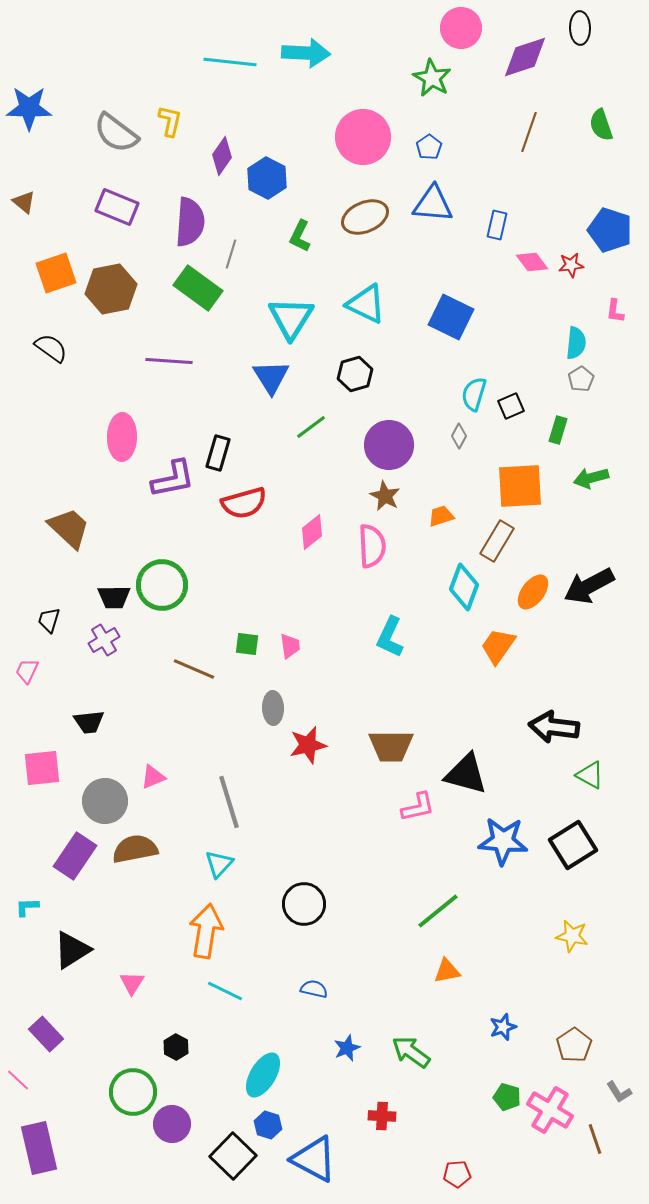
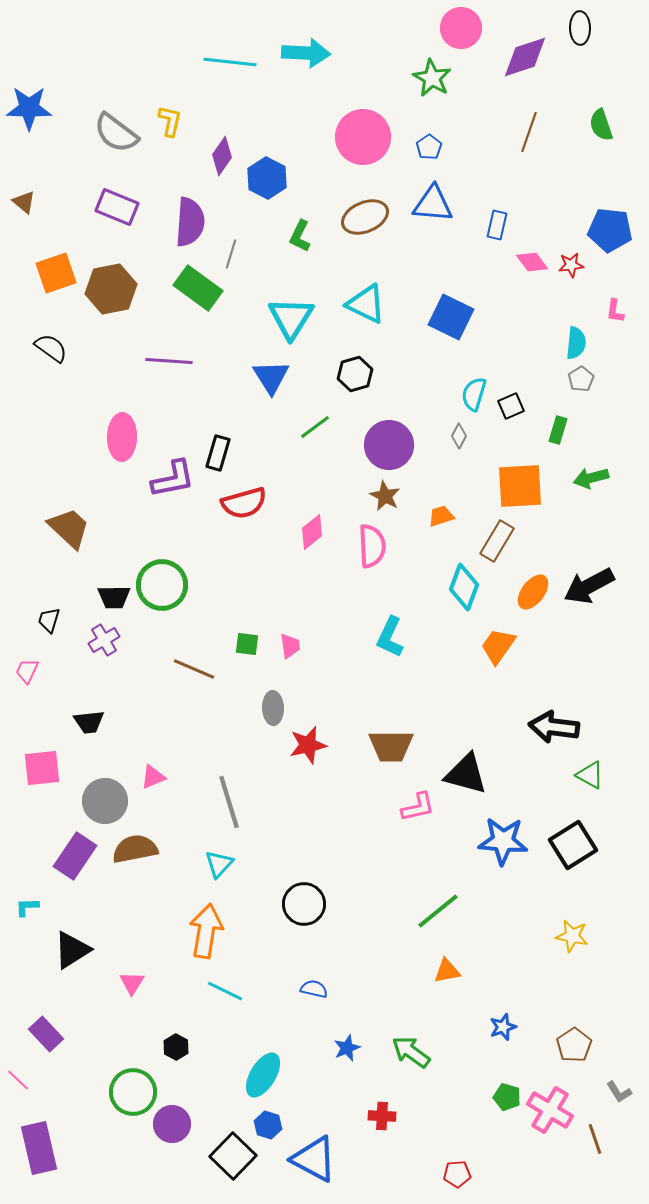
blue pentagon at (610, 230): rotated 12 degrees counterclockwise
green line at (311, 427): moved 4 px right
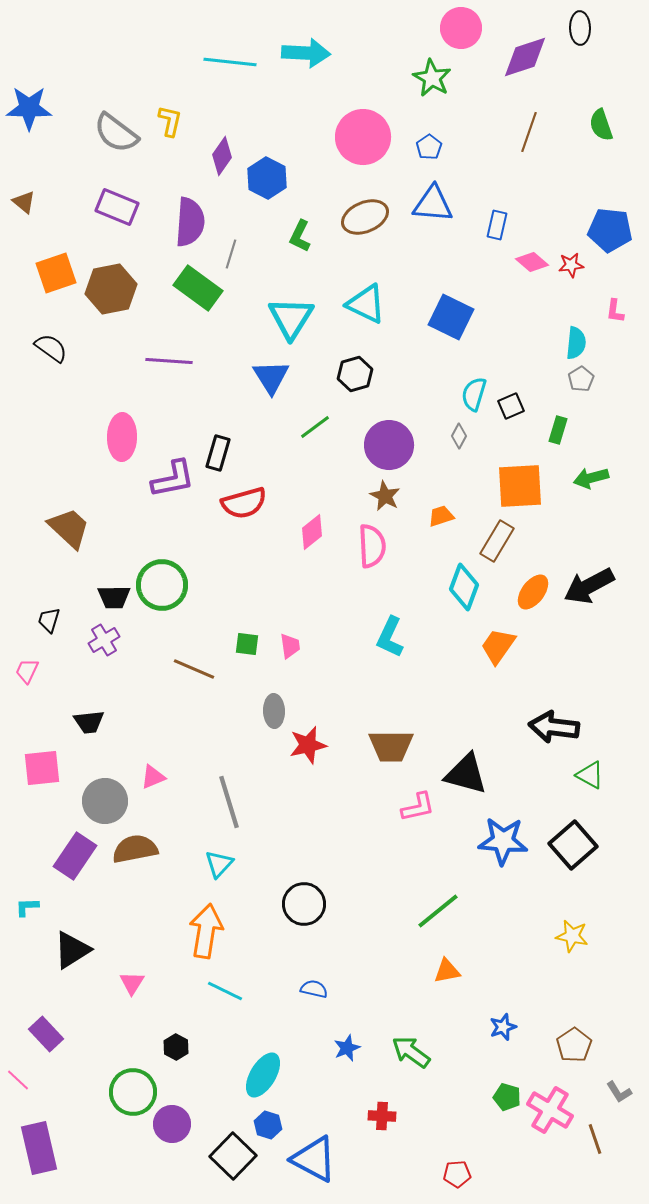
pink diamond at (532, 262): rotated 12 degrees counterclockwise
gray ellipse at (273, 708): moved 1 px right, 3 px down
black square at (573, 845): rotated 9 degrees counterclockwise
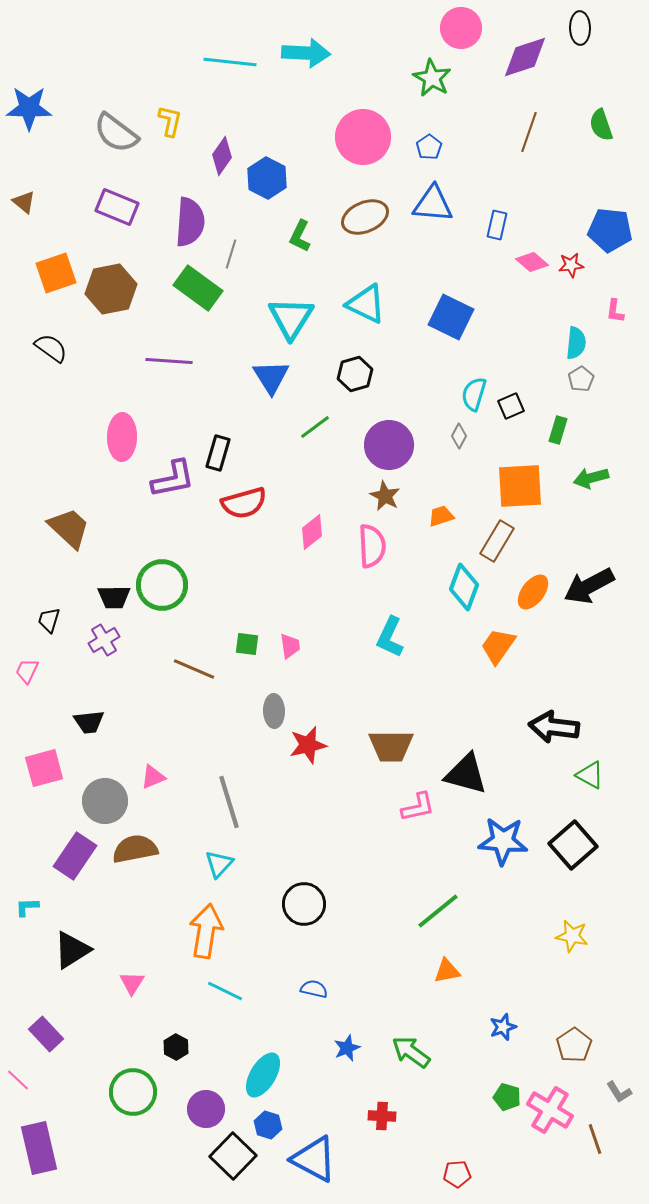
pink square at (42, 768): moved 2 px right; rotated 9 degrees counterclockwise
purple circle at (172, 1124): moved 34 px right, 15 px up
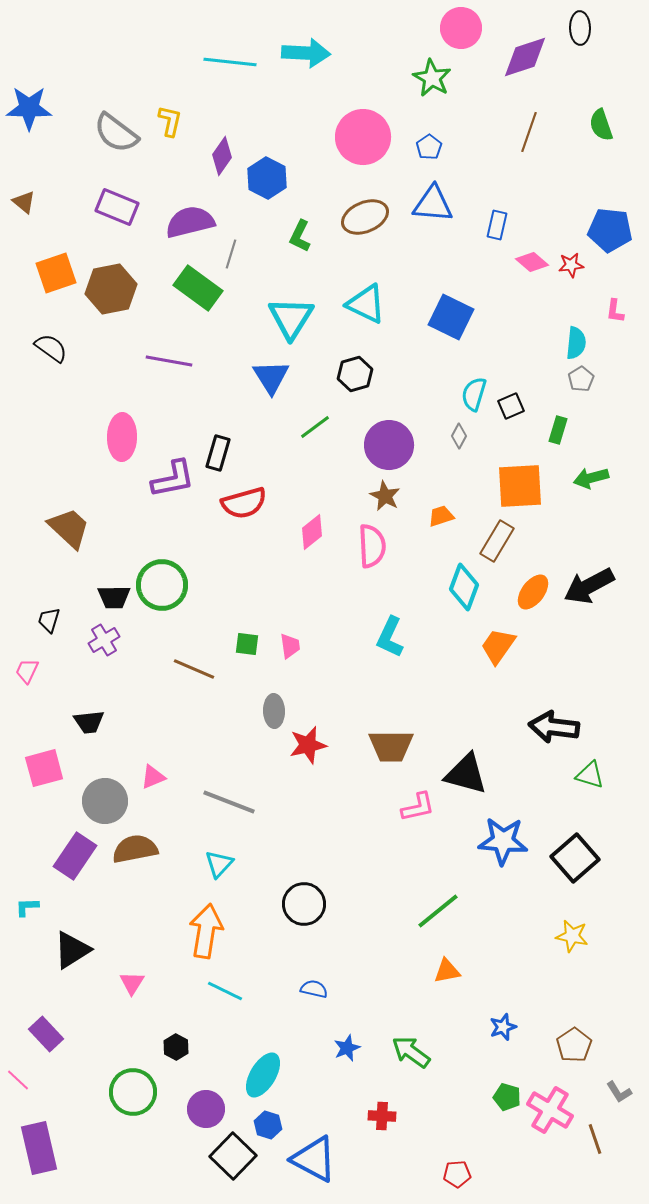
purple semicircle at (190, 222): rotated 108 degrees counterclockwise
purple line at (169, 361): rotated 6 degrees clockwise
green triangle at (590, 775): rotated 12 degrees counterclockwise
gray line at (229, 802): rotated 52 degrees counterclockwise
black square at (573, 845): moved 2 px right, 13 px down
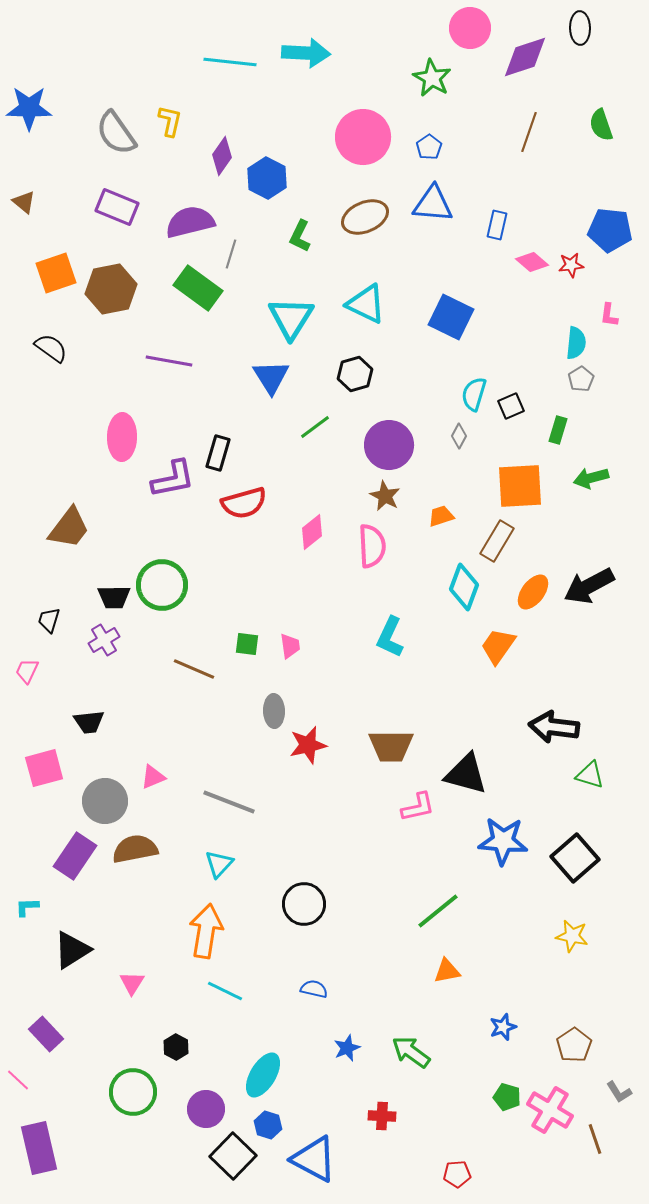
pink circle at (461, 28): moved 9 px right
gray semicircle at (116, 133): rotated 18 degrees clockwise
pink L-shape at (615, 311): moved 6 px left, 4 px down
brown trapezoid at (69, 528): rotated 84 degrees clockwise
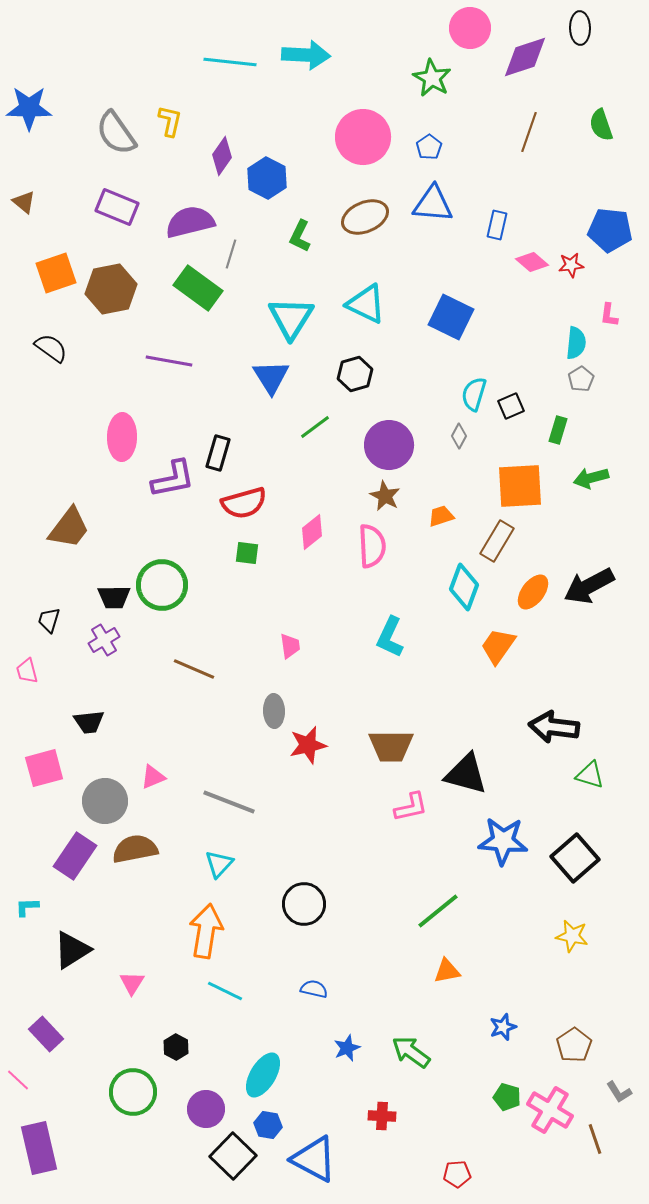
cyan arrow at (306, 53): moved 2 px down
green square at (247, 644): moved 91 px up
pink trapezoid at (27, 671): rotated 40 degrees counterclockwise
pink L-shape at (418, 807): moved 7 px left
blue hexagon at (268, 1125): rotated 8 degrees counterclockwise
